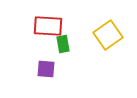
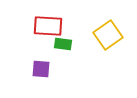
green rectangle: rotated 72 degrees counterclockwise
purple square: moved 5 px left
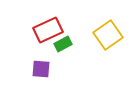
red rectangle: moved 4 px down; rotated 28 degrees counterclockwise
green rectangle: rotated 36 degrees counterclockwise
